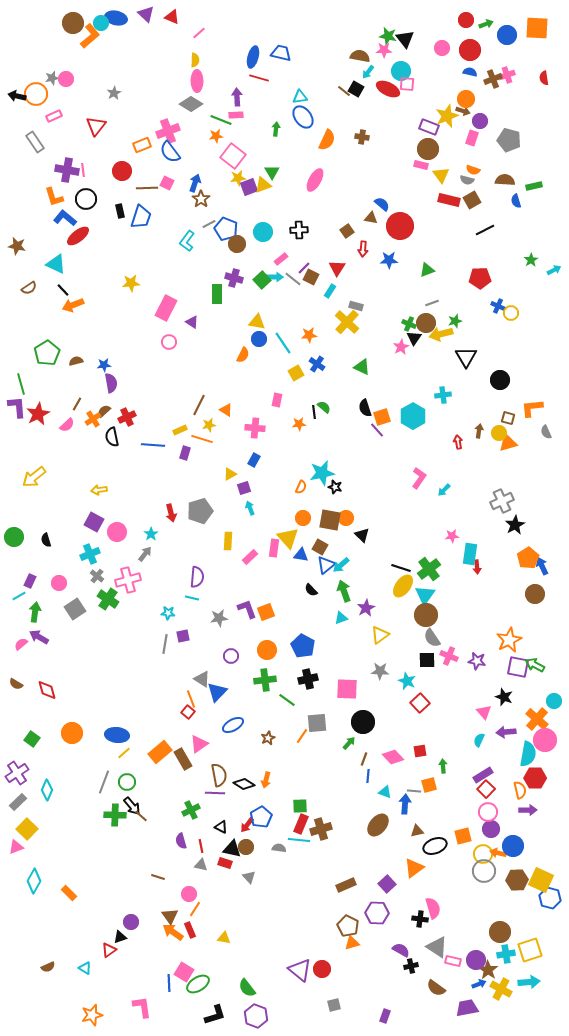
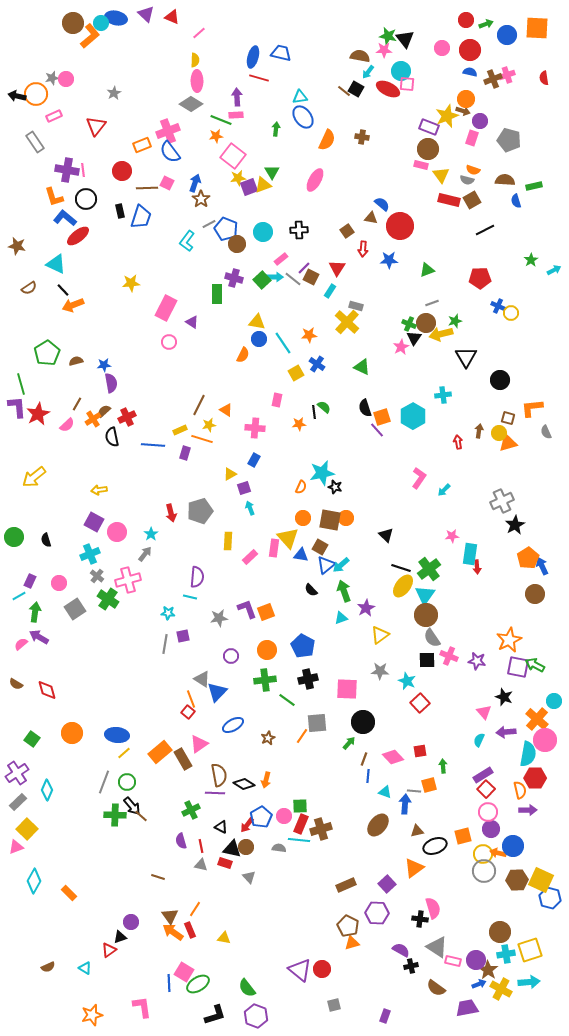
black triangle at (362, 535): moved 24 px right
cyan line at (192, 598): moved 2 px left, 1 px up
pink circle at (189, 894): moved 95 px right, 78 px up
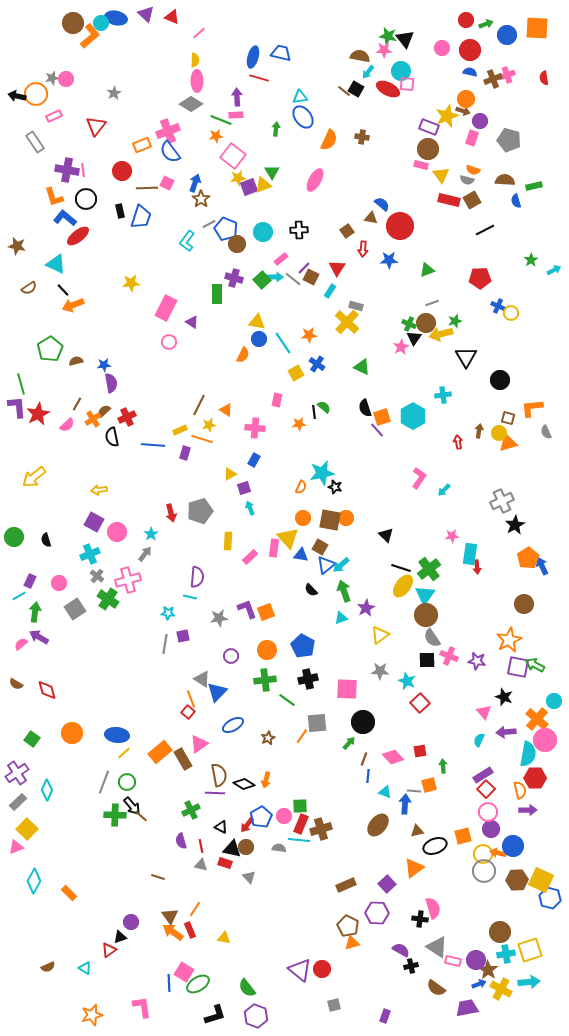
orange semicircle at (327, 140): moved 2 px right
green pentagon at (47, 353): moved 3 px right, 4 px up
brown circle at (535, 594): moved 11 px left, 10 px down
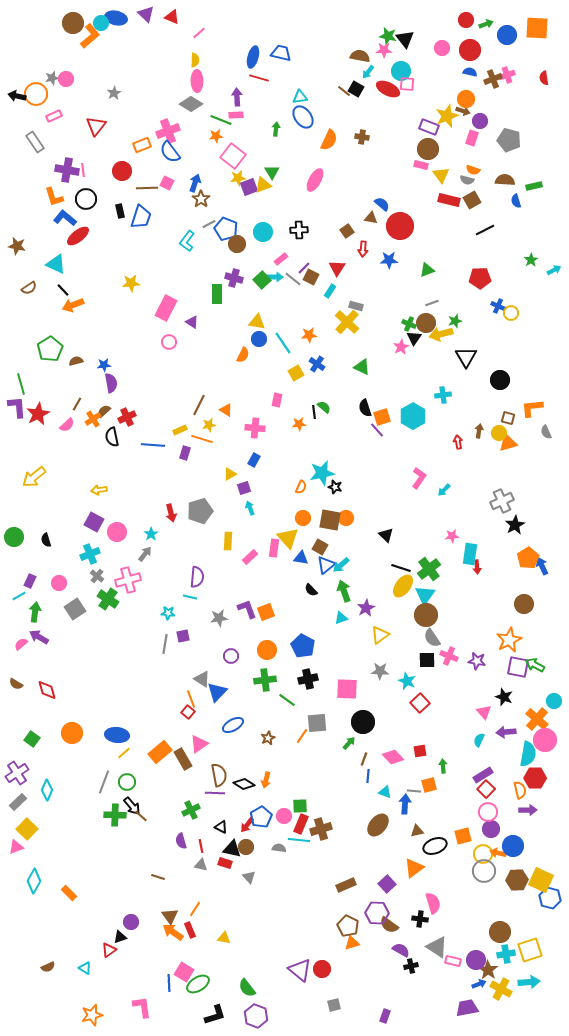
blue triangle at (301, 555): moved 3 px down
pink semicircle at (433, 908): moved 5 px up
brown semicircle at (436, 988): moved 47 px left, 63 px up
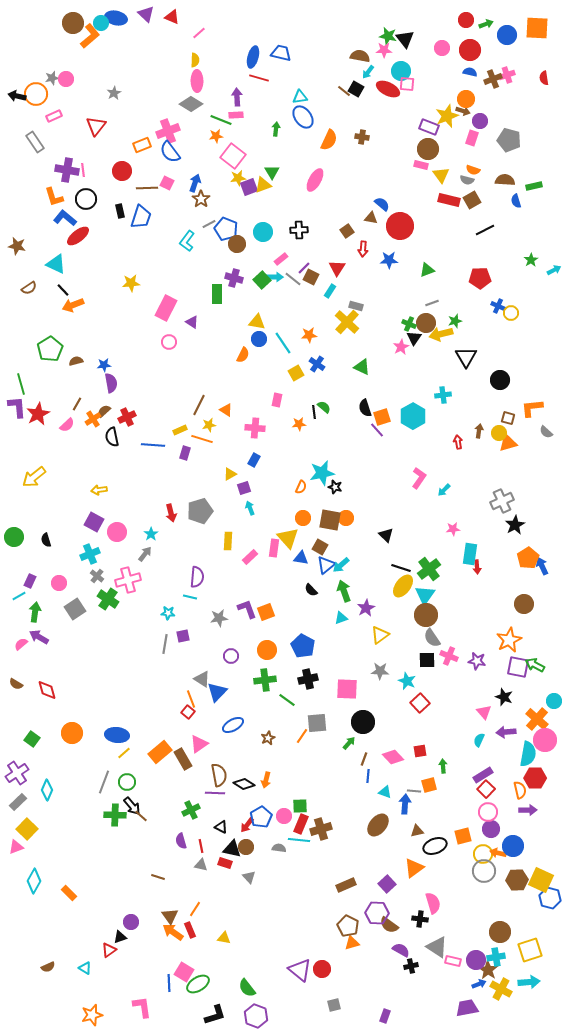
gray semicircle at (546, 432): rotated 24 degrees counterclockwise
pink star at (452, 536): moved 1 px right, 7 px up
cyan cross at (506, 954): moved 10 px left, 3 px down
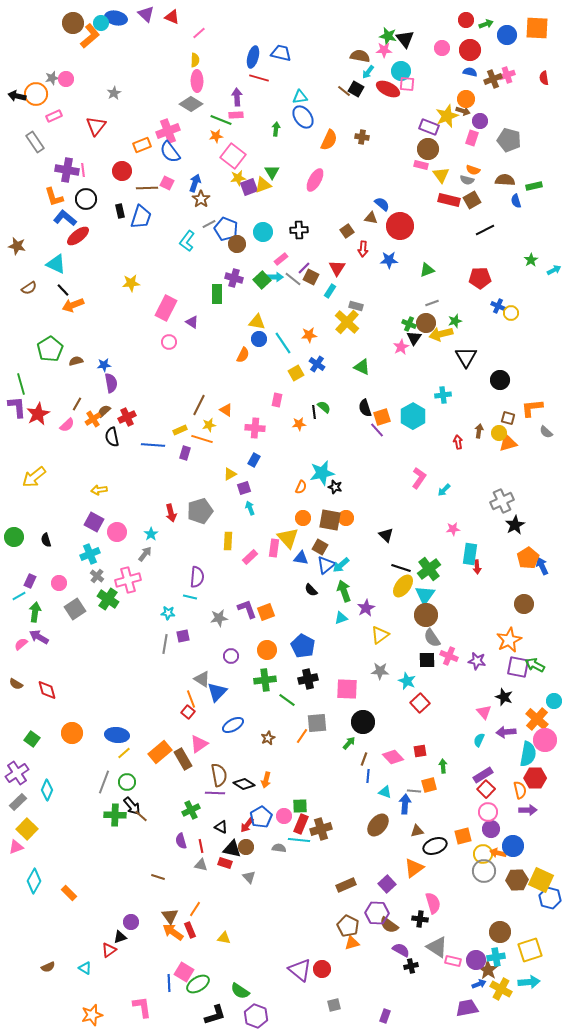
green semicircle at (247, 988): moved 7 px left, 3 px down; rotated 18 degrees counterclockwise
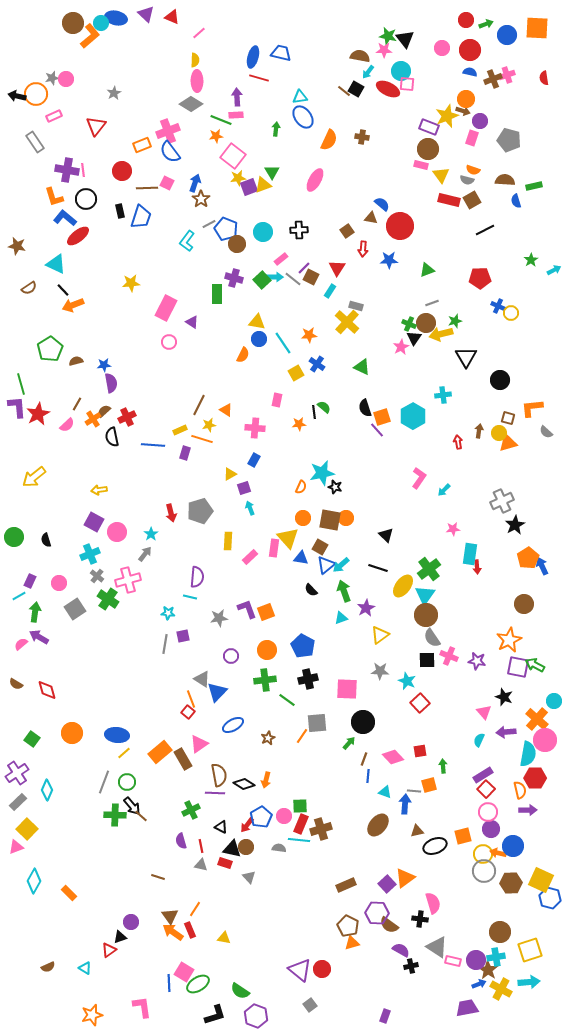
black line at (401, 568): moved 23 px left
orange triangle at (414, 868): moved 9 px left, 10 px down
brown hexagon at (517, 880): moved 6 px left, 3 px down
gray square at (334, 1005): moved 24 px left; rotated 24 degrees counterclockwise
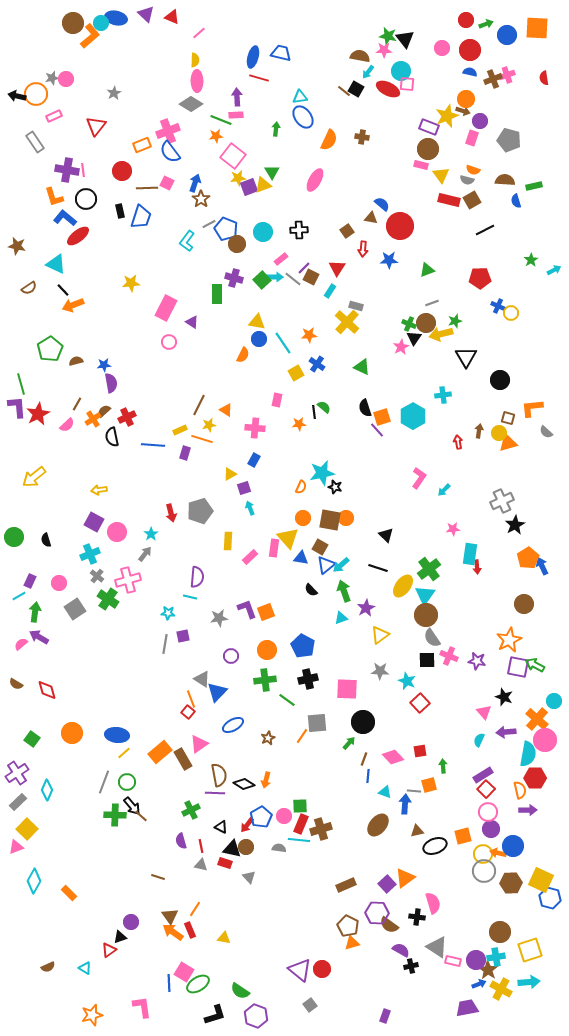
black cross at (420, 919): moved 3 px left, 2 px up
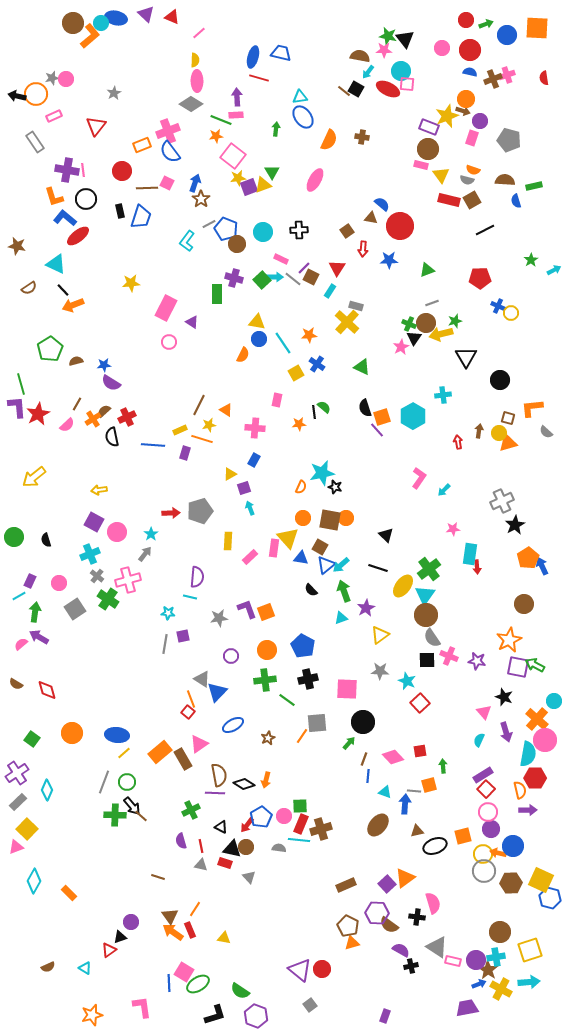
pink rectangle at (281, 259): rotated 64 degrees clockwise
purple semicircle at (111, 383): rotated 132 degrees clockwise
red arrow at (171, 513): rotated 78 degrees counterclockwise
purple arrow at (506, 732): rotated 102 degrees counterclockwise
